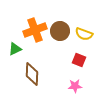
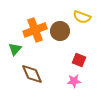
yellow semicircle: moved 2 px left, 17 px up
green triangle: rotated 24 degrees counterclockwise
brown diamond: rotated 25 degrees counterclockwise
pink star: moved 1 px left, 5 px up
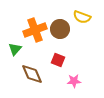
brown circle: moved 2 px up
red square: moved 21 px left
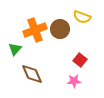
red square: moved 22 px right; rotated 16 degrees clockwise
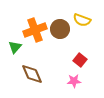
yellow semicircle: moved 3 px down
green triangle: moved 2 px up
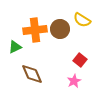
yellow semicircle: rotated 12 degrees clockwise
orange cross: rotated 15 degrees clockwise
green triangle: rotated 24 degrees clockwise
pink star: rotated 24 degrees counterclockwise
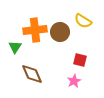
yellow semicircle: moved 1 px right, 1 px down
brown circle: moved 3 px down
green triangle: rotated 32 degrees counterclockwise
red square: rotated 24 degrees counterclockwise
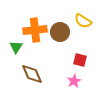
green triangle: moved 1 px right
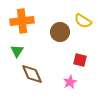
orange cross: moved 13 px left, 9 px up
green triangle: moved 1 px right, 4 px down
pink star: moved 4 px left, 1 px down
